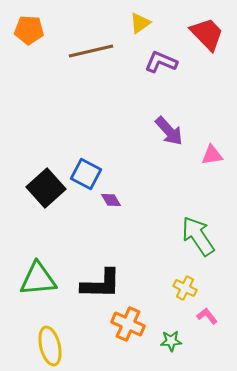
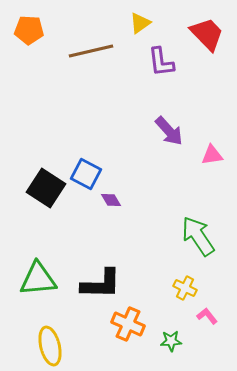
purple L-shape: rotated 120 degrees counterclockwise
black square: rotated 15 degrees counterclockwise
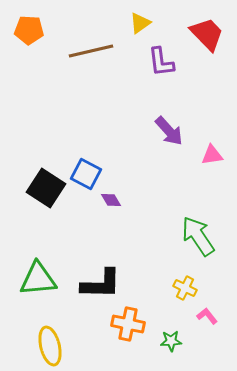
orange cross: rotated 12 degrees counterclockwise
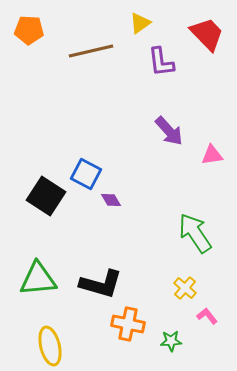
black square: moved 8 px down
green arrow: moved 3 px left, 3 px up
black L-shape: rotated 15 degrees clockwise
yellow cross: rotated 15 degrees clockwise
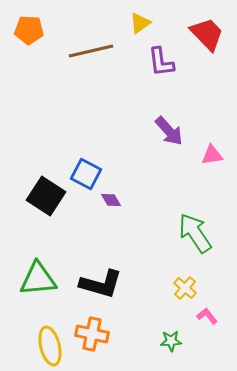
orange cross: moved 36 px left, 10 px down
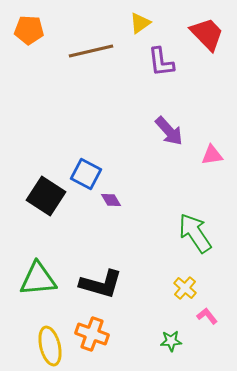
orange cross: rotated 8 degrees clockwise
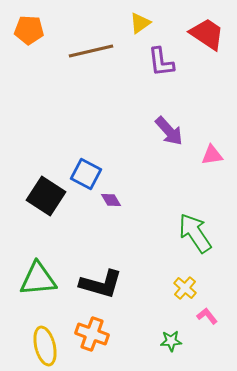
red trapezoid: rotated 12 degrees counterclockwise
yellow ellipse: moved 5 px left
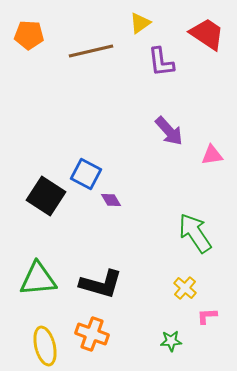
orange pentagon: moved 5 px down
pink L-shape: rotated 55 degrees counterclockwise
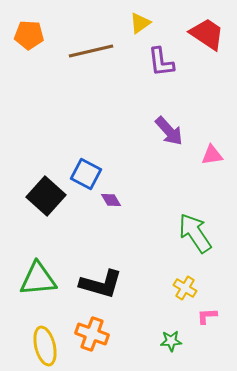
black square: rotated 9 degrees clockwise
yellow cross: rotated 10 degrees counterclockwise
